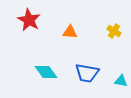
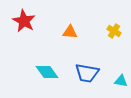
red star: moved 5 px left, 1 px down
cyan diamond: moved 1 px right
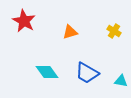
orange triangle: rotated 21 degrees counterclockwise
blue trapezoid: rotated 20 degrees clockwise
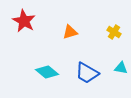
yellow cross: moved 1 px down
cyan diamond: rotated 15 degrees counterclockwise
cyan triangle: moved 13 px up
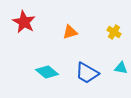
red star: moved 1 px down
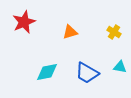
red star: rotated 20 degrees clockwise
cyan triangle: moved 1 px left, 1 px up
cyan diamond: rotated 50 degrees counterclockwise
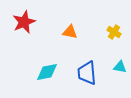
orange triangle: rotated 28 degrees clockwise
blue trapezoid: rotated 55 degrees clockwise
